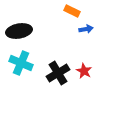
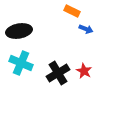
blue arrow: rotated 32 degrees clockwise
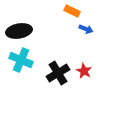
cyan cross: moved 3 px up
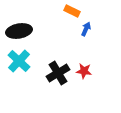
blue arrow: rotated 88 degrees counterclockwise
cyan cross: moved 2 px left, 1 px down; rotated 20 degrees clockwise
red star: rotated 21 degrees counterclockwise
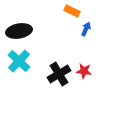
black cross: moved 1 px right, 1 px down
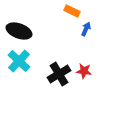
black ellipse: rotated 30 degrees clockwise
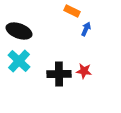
black cross: rotated 30 degrees clockwise
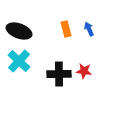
orange rectangle: moved 6 px left, 18 px down; rotated 49 degrees clockwise
blue arrow: moved 3 px right; rotated 48 degrees counterclockwise
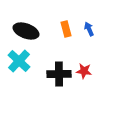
black ellipse: moved 7 px right
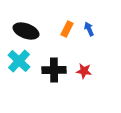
orange rectangle: moved 1 px right; rotated 42 degrees clockwise
black cross: moved 5 px left, 4 px up
